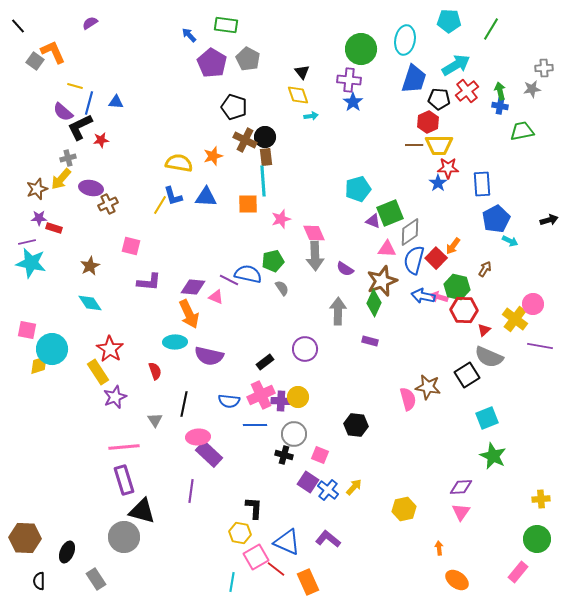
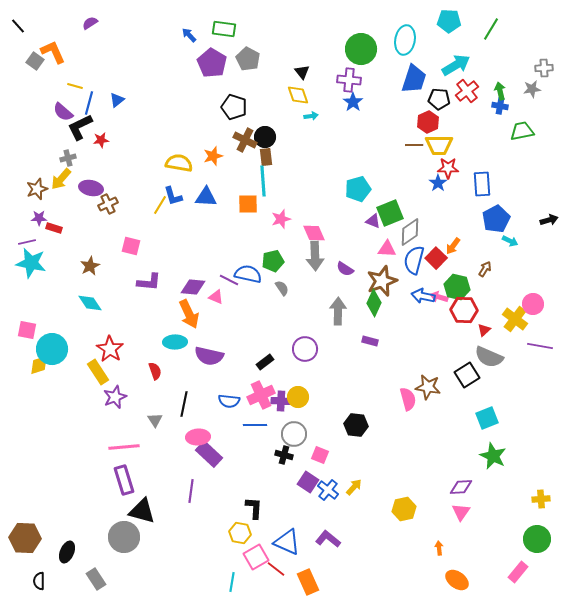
green rectangle at (226, 25): moved 2 px left, 4 px down
blue triangle at (116, 102): moved 1 px right, 2 px up; rotated 42 degrees counterclockwise
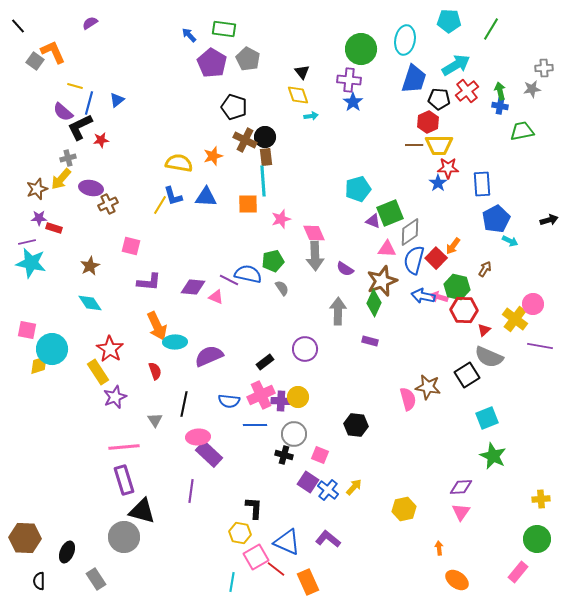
orange arrow at (189, 314): moved 32 px left, 12 px down
purple semicircle at (209, 356): rotated 144 degrees clockwise
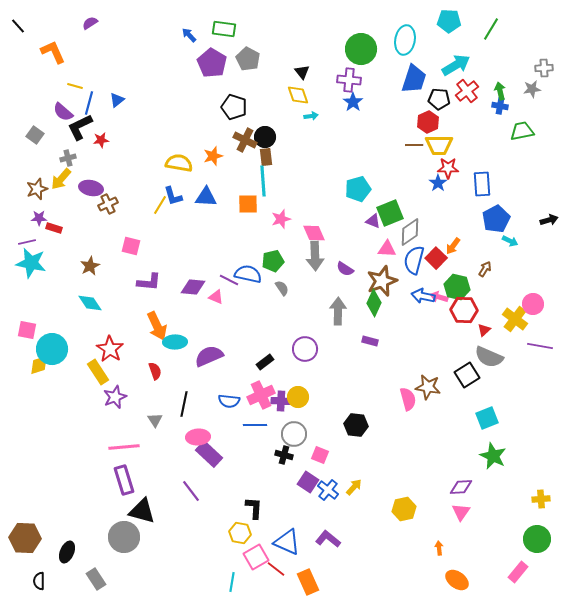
gray square at (35, 61): moved 74 px down
purple line at (191, 491): rotated 45 degrees counterclockwise
